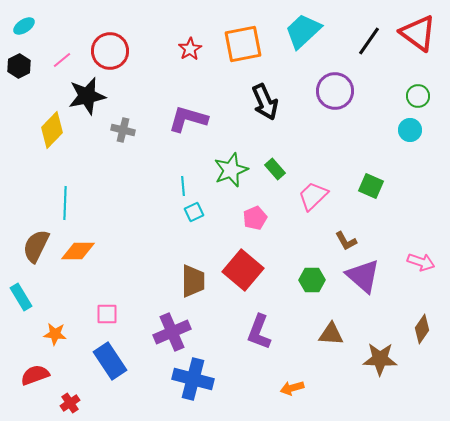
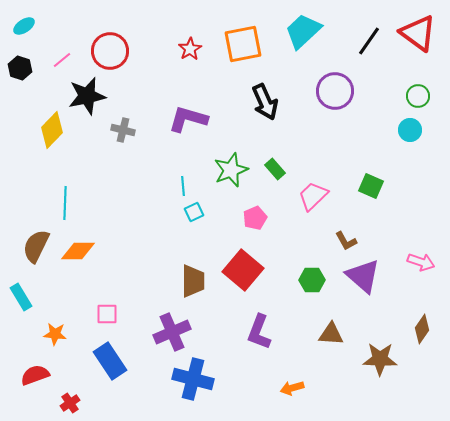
black hexagon at (19, 66): moved 1 px right, 2 px down; rotated 15 degrees counterclockwise
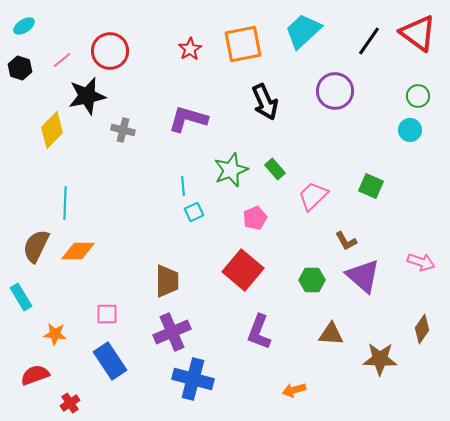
brown trapezoid at (193, 281): moved 26 px left
orange arrow at (292, 388): moved 2 px right, 2 px down
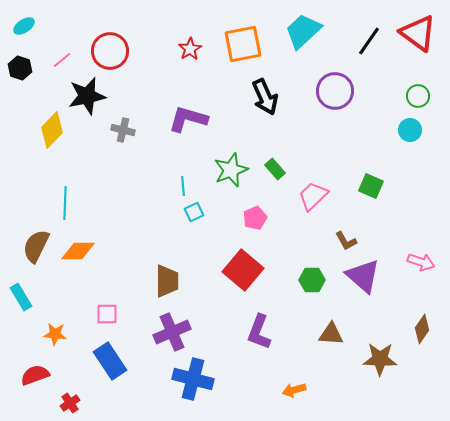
black arrow at (265, 102): moved 5 px up
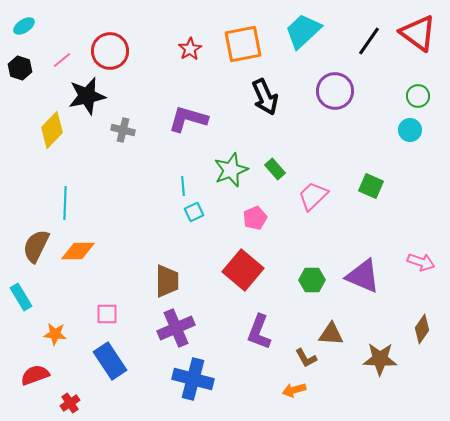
brown L-shape at (346, 241): moved 40 px left, 117 px down
purple triangle at (363, 276): rotated 18 degrees counterclockwise
purple cross at (172, 332): moved 4 px right, 4 px up
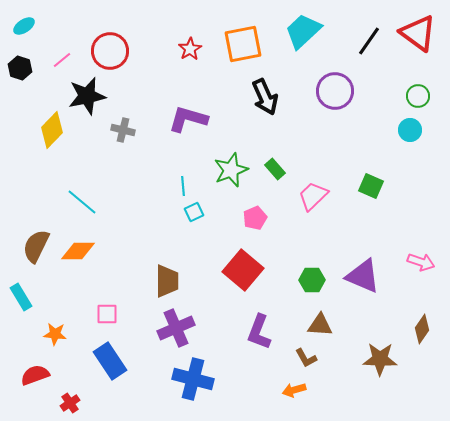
cyan line at (65, 203): moved 17 px right, 1 px up; rotated 52 degrees counterclockwise
brown triangle at (331, 334): moved 11 px left, 9 px up
